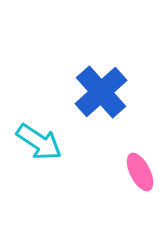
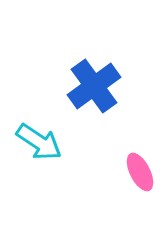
blue cross: moved 7 px left, 6 px up; rotated 6 degrees clockwise
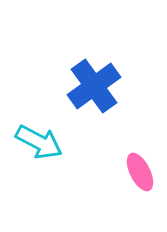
cyan arrow: rotated 6 degrees counterclockwise
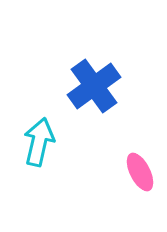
cyan arrow: rotated 105 degrees counterclockwise
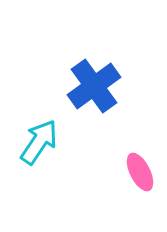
cyan arrow: rotated 21 degrees clockwise
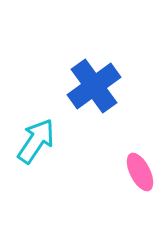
cyan arrow: moved 3 px left, 1 px up
